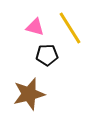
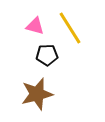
pink triangle: moved 1 px up
brown star: moved 8 px right
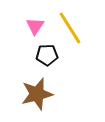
pink triangle: rotated 48 degrees clockwise
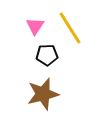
brown star: moved 6 px right
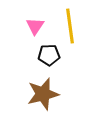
yellow line: moved 2 px up; rotated 24 degrees clockwise
black pentagon: moved 2 px right
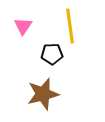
pink triangle: moved 12 px left
black pentagon: moved 3 px right, 1 px up
